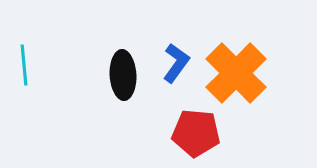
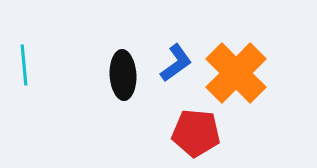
blue L-shape: rotated 18 degrees clockwise
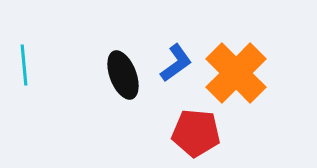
black ellipse: rotated 18 degrees counterclockwise
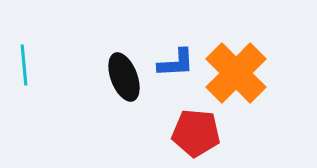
blue L-shape: rotated 33 degrees clockwise
black ellipse: moved 1 px right, 2 px down
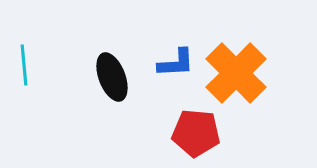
black ellipse: moved 12 px left
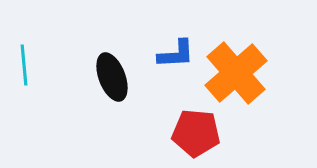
blue L-shape: moved 9 px up
orange cross: rotated 4 degrees clockwise
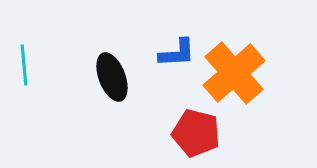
blue L-shape: moved 1 px right, 1 px up
orange cross: moved 2 px left
red pentagon: rotated 9 degrees clockwise
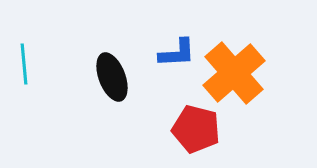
cyan line: moved 1 px up
red pentagon: moved 4 px up
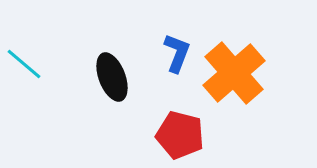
blue L-shape: rotated 66 degrees counterclockwise
cyan line: rotated 45 degrees counterclockwise
red pentagon: moved 16 px left, 6 px down
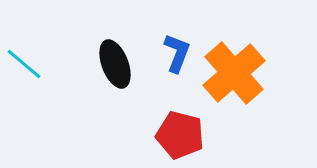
black ellipse: moved 3 px right, 13 px up
